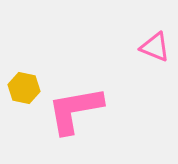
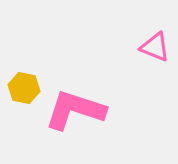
pink L-shape: rotated 28 degrees clockwise
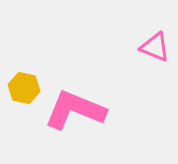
pink L-shape: rotated 4 degrees clockwise
